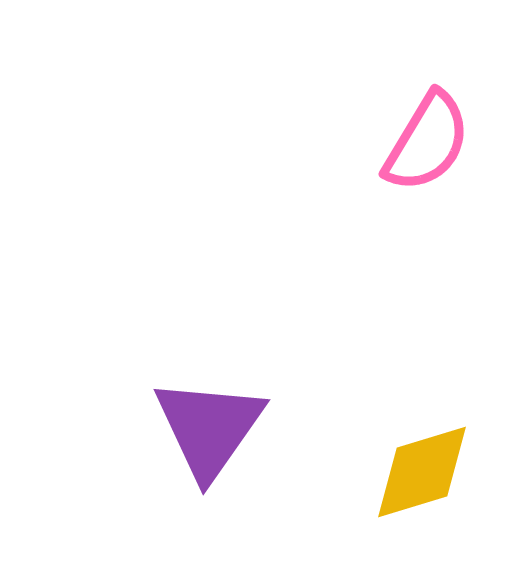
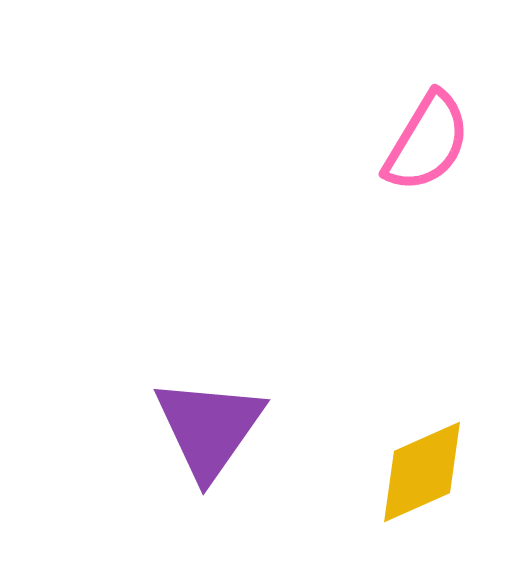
yellow diamond: rotated 7 degrees counterclockwise
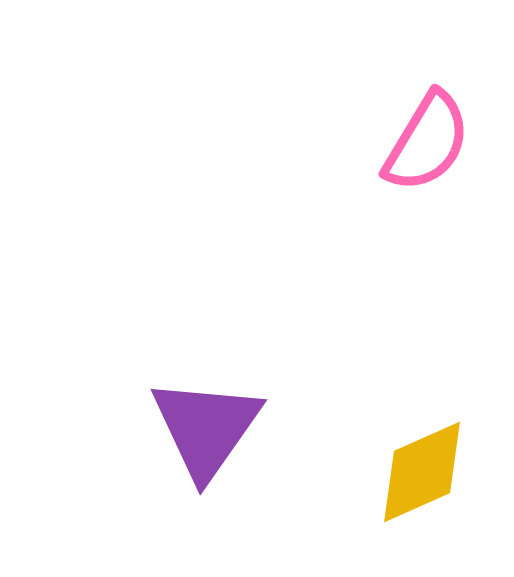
purple triangle: moved 3 px left
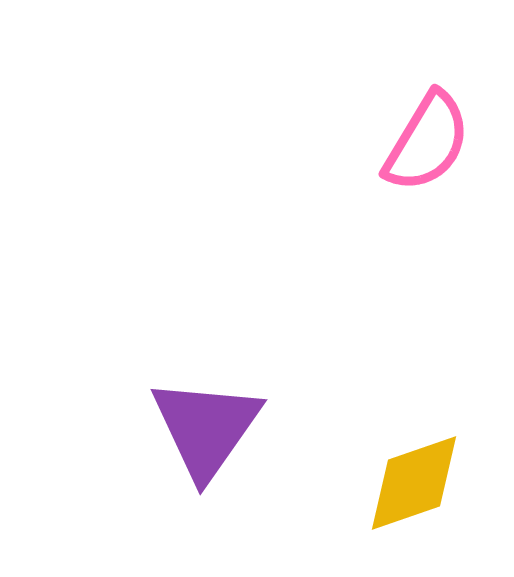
yellow diamond: moved 8 px left, 11 px down; rotated 5 degrees clockwise
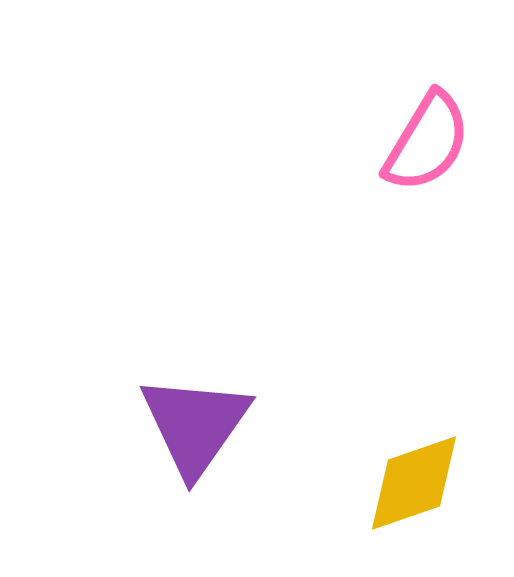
purple triangle: moved 11 px left, 3 px up
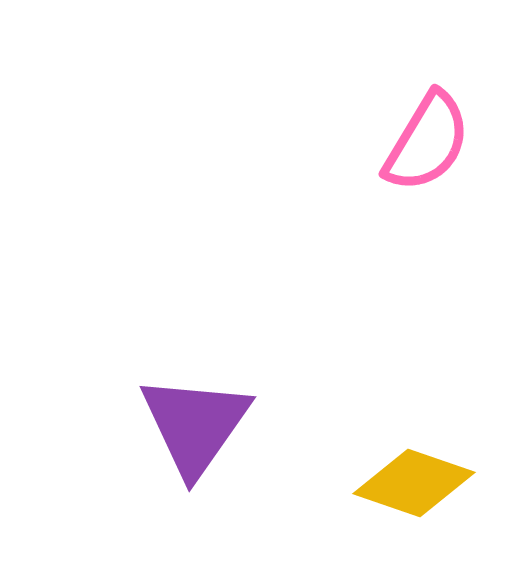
yellow diamond: rotated 38 degrees clockwise
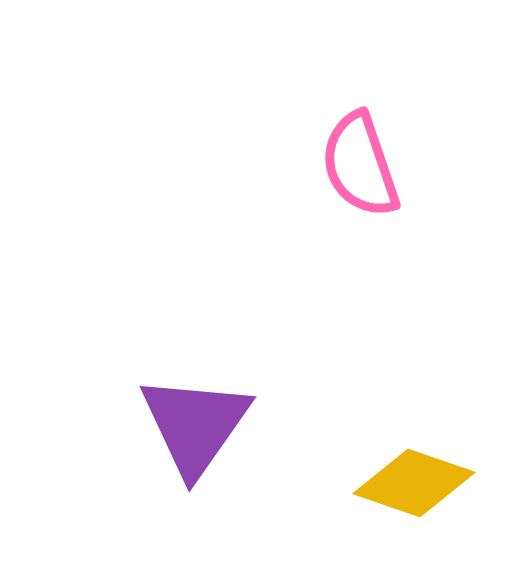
pink semicircle: moved 67 px left, 23 px down; rotated 130 degrees clockwise
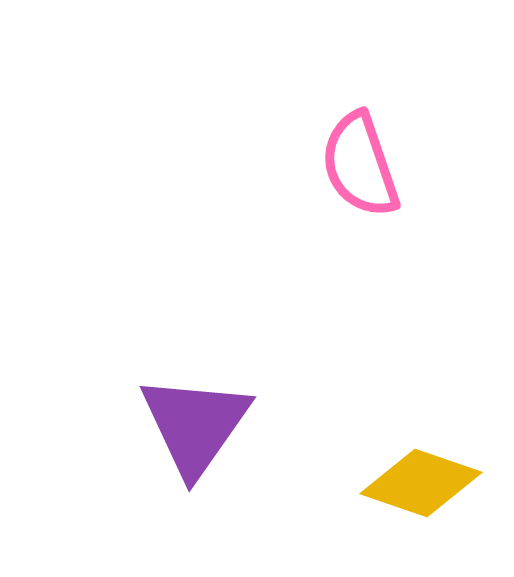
yellow diamond: moved 7 px right
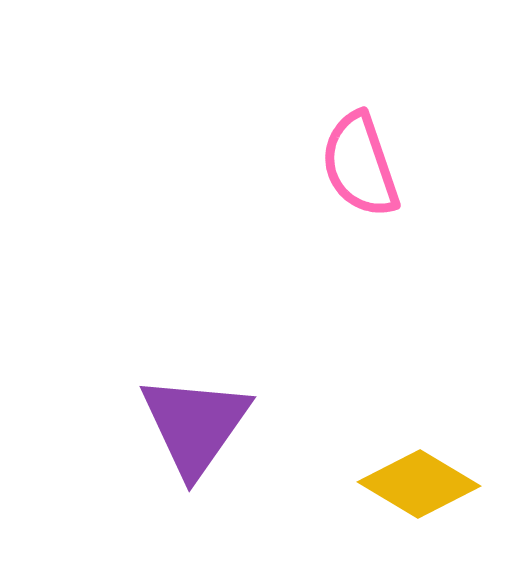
yellow diamond: moved 2 px left, 1 px down; rotated 12 degrees clockwise
